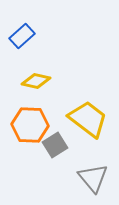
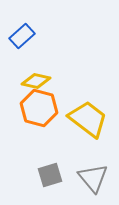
orange hexagon: moved 9 px right, 17 px up; rotated 12 degrees clockwise
gray square: moved 5 px left, 30 px down; rotated 15 degrees clockwise
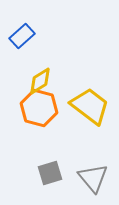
yellow diamond: moved 4 px right; rotated 44 degrees counterclockwise
yellow trapezoid: moved 2 px right, 13 px up
gray square: moved 2 px up
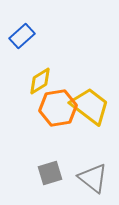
orange hexagon: moved 19 px right; rotated 24 degrees counterclockwise
gray triangle: rotated 12 degrees counterclockwise
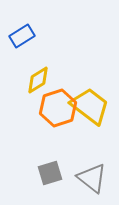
blue rectangle: rotated 10 degrees clockwise
yellow diamond: moved 2 px left, 1 px up
orange hexagon: rotated 9 degrees counterclockwise
gray triangle: moved 1 px left
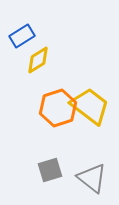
yellow diamond: moved 20 px up
gray square: moved 3 px up
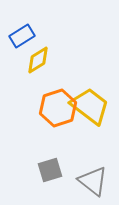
gray triangle: moved 1 px right, 3 px down
